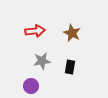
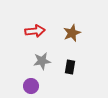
brown star: rotated 24 degrees clockwise
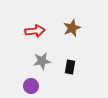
brown star: moved 5 px up
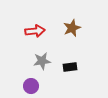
black rectangle: rotated 72 degrees clockwise
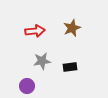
purple circle: moved 4 px left
